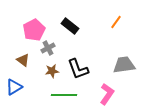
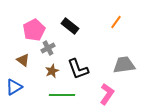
brown star: rotated 16 degrees counterclockwise
green line: moved 2 px left
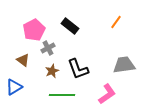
pink L-shape: rotated 20 degrees clockwise
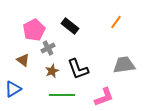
blue triangle: moved 1 px left, 2 px down
pink L-shape: moved 3 px left, 3 px down; rotated 15 degrees clockwise
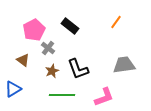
gray cross: rotated 24 degrees counterclockwise
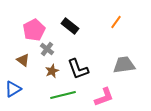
gray cross: moved 1 px left, 1 px down
green line: moved 1 px right; rotated 15 degrees counterclockwise
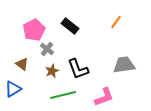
brown triangle: moved 1 px left, 4 px down
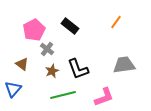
blue triangle: rotated 18 degrees counterclockwise
